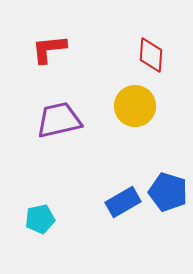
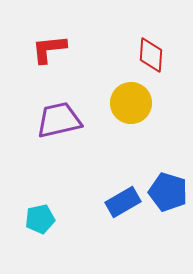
yellow circle: moved 4 px left, 3 px up
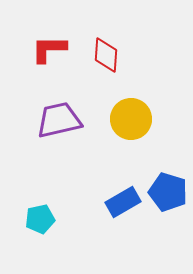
red L-shape: rotated 6 degrees clockwise
red diamond: moved 45 px left
yellow circle: moved 16 px down
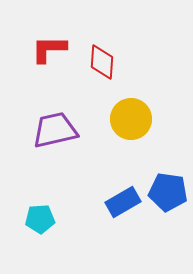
red diamond: moved 4 px left, 7 px down
purple trapezoid: moved 4 px left, 10 px down
blue pentagon: rotated 9 degrees counterclockwise
cyan pentagon: rotated 8 degrees clockwise
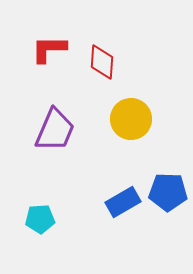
purple trapezoid: rotated 126 degrees clockwise
blue pentagon: rotated 6 degrees counterclockwise
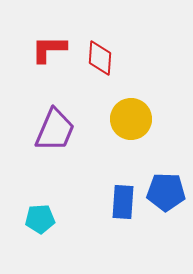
red diamond: moved 2 px left, 4 px up
blue pentagon: moved 2 px left
blue rectangle: rotated 56 degrees counterclockwise
